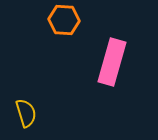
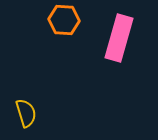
pink rectangle: moved 7 px right, 24 px up
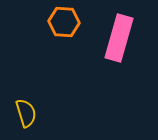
orange hexagon: moved 2 px down
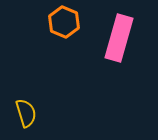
orange hexagon: rotated 20 degrees clockwise
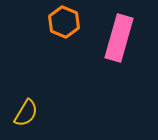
yellow semicircle: rotated 48 degrees clockwise
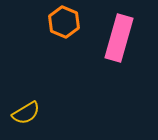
yellow semicircle: rotated 28 degrees clockwise
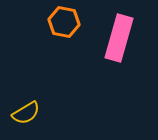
orange hexagon: rotated 12 degrees counterclockwise
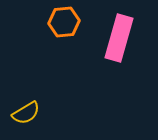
orange hexagon: rotated 16 degrees counterclockwise
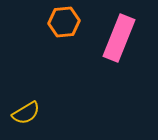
pink rectangle: rotated 6 degrees clockwise
